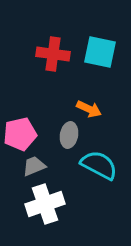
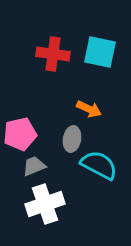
gray ellipse: moved 3 px right, 4 px down
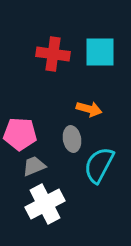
cyan square: rotated 12 degrees counterclockwise
orange arrow: rotated 10 degrees counterclockwise
pink pentagon: rotated 16 degrees clockwise
gray ellipse: rotated 20 degrees counterclockwise
cyan semicircle: rotated 90 degrees counterclockwise
white cross: rotated 9 degrees counterclockwise
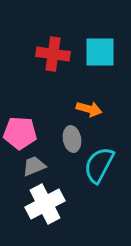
pink pentagon: moved 1 px up
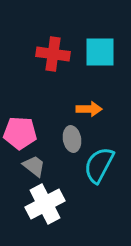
orange arrow: rotated 15 degrees counterclockwise
gray trapezoid: rotated 60 degrees clockwise
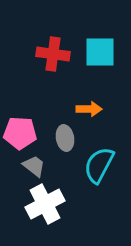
gray ellipse: moved 7 px left, 1 px up
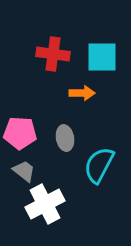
cyan square: moved 2 px right, 5 px down
orange arrow: moved 7 px left, 16 px up
gray trapezoid: moved 10 px left, 5 px down
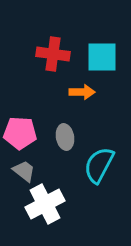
orange arrow: moved 1 px up
gray ellipse: moved 1 px up
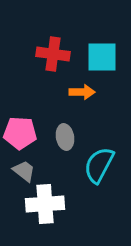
white cross: rotated 24 degrees clockwise
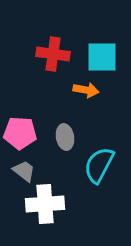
orange arrow: moved 4 px right, 2 px up; rotated 10 degrees clockwise
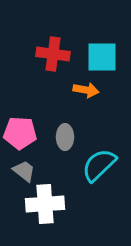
gray ellipse: rotated 10 degrees clockwise
cyan semicircle: rotated 18 degrees clockwise
